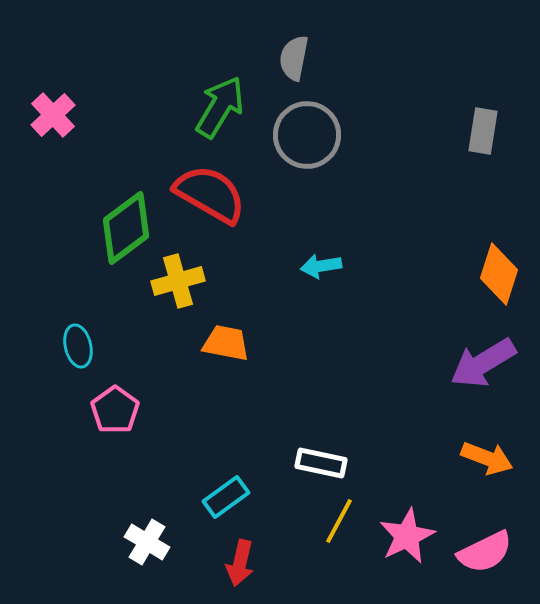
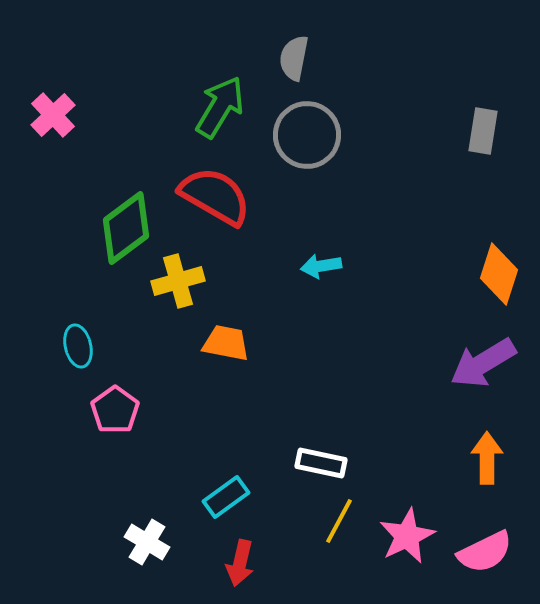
red semicircle: moved 5 px right, 2 px down
orange arrow: rotated 111 degrees counterclockwise
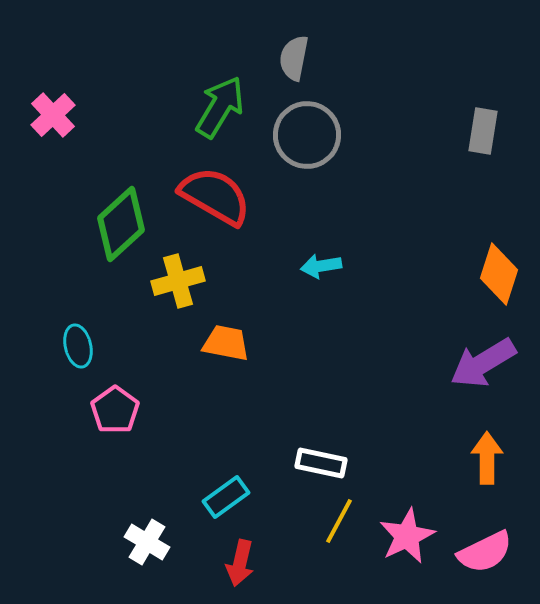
green diamond: moved 5 px left, 4 px up; rotated 6 degrees counterclockwise
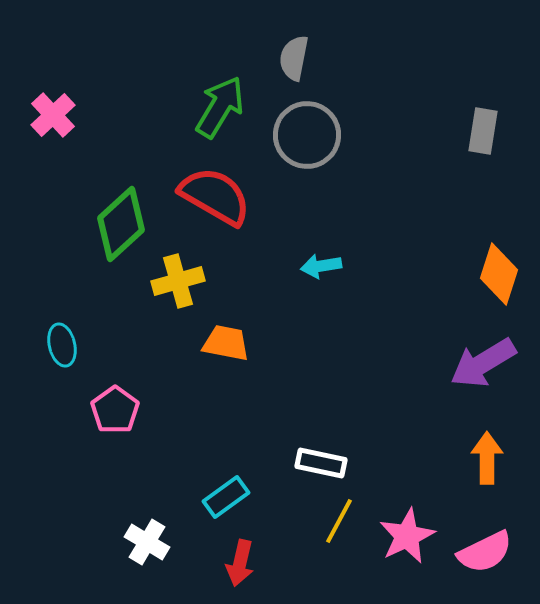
cyan ellipse: moved 16 px left, 1 px up
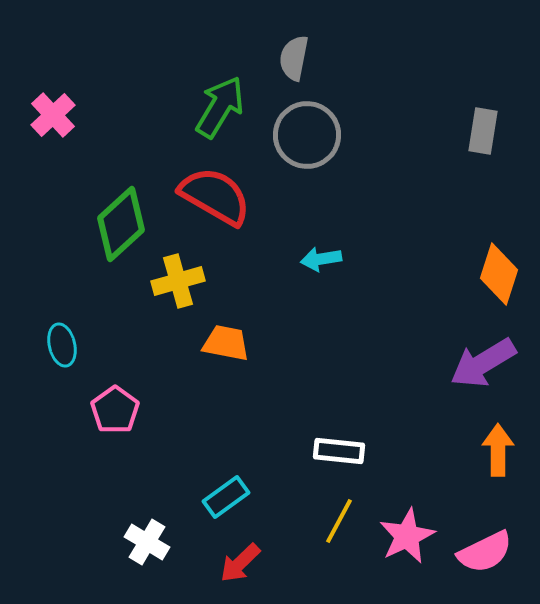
cyan arrow: moved 7 px up
orange arrow: moved 11 px right, 8 px up
white rectangle: moved 18 px right, 12 px up; rotated 6 degrees counterclockwise
red arrow: rotated 33 degrees clockwise
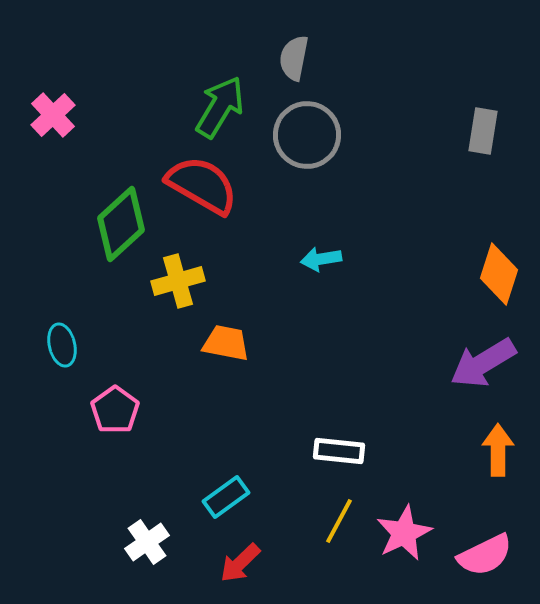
red semicircle: moved 13 px left, 11 px up
pink star: moved 3 px left, 3 px up
white cross: rotated 24 degrees clockwise
pink semicircle: moved 3 px down
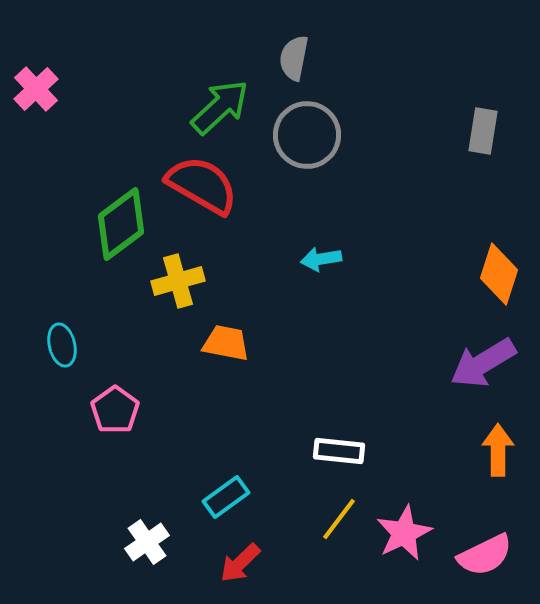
green arrow: rotated 16 degrees clockwise
pink cross: moved 17 px left, 26 px up
green diamond: rotated 6 degrees clockwise
yellow line: moved 2 px up; rotated 9 degrees clockwise
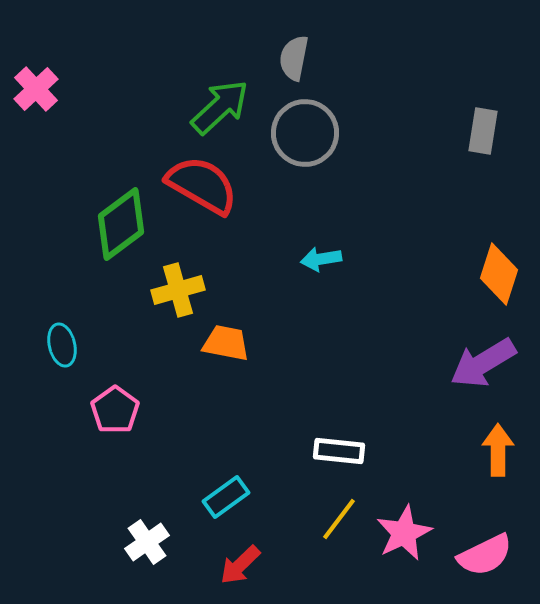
gray circle: moved 2 px left, 2 px up
yellow cross: moved 9 px down
red arrow: moved 2 px down
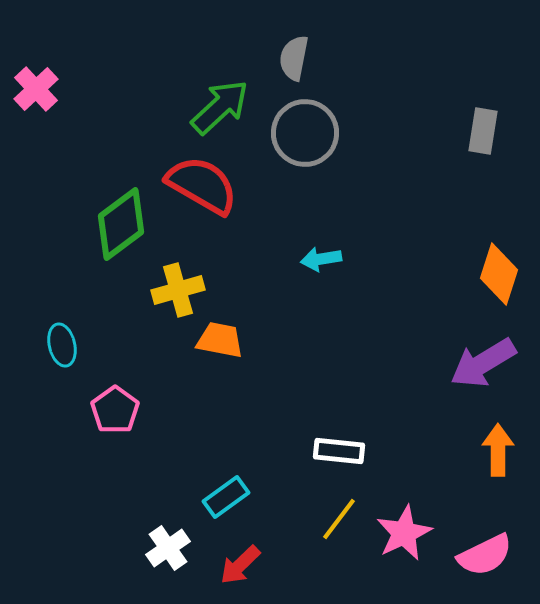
orange trapezoid: moved 6 px left, 3 px up
white cross: moved 21 px right, 6 px down
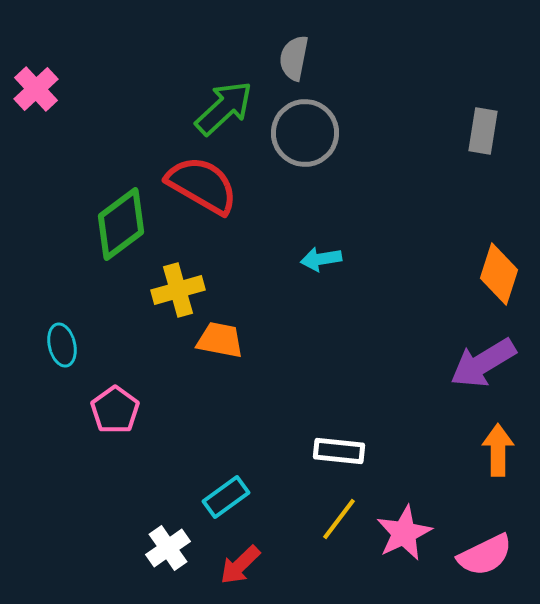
green arrow: moved 4 px right, 1 px down
